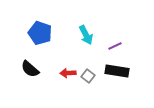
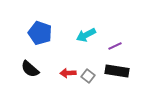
cyan arrow: rotated 90 degrees clockwise
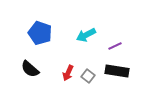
red arrow: rotated 63 degrees counterclockwise
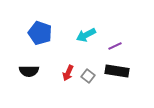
black semicircle: moved 1 px left, 2 px down; rotated 42 degrees counterclockwise
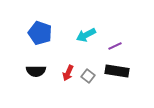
black semicircle: moved 7 px right
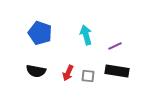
cyan arrow: rotated 102 degrees clockwise
black semicircle: rotated 12 degrees clockwise
gray square: rotated 32 degrees counterclockwise
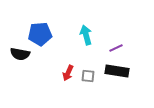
blue pentagon: moved 1 px down; rotated 25 degrees counterclockwise
purple line: moved 1 px right, 2 px down
black semicircle: moved 16 px left, 17 px up
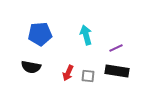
black semicircle: moved 11 px right, 13 px down
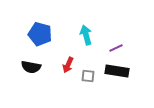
blue pentagon: rotated 20 degrees clockwise
red arrow: moved 8 px up
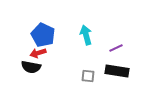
blue pentagon: moved 3 px right, 1 px down; rotated 10 degrees clockwise
red arrow: moved 30 px left, 12 px up; rotated 49 degrees clockwise
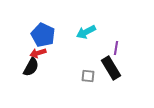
cyan arrow: moved 3 px up; rotated 102 degrees counterclockwise
purple line: rotated 56 degrees counterclockwise
black semicircle: rotated 72 degrees counterclockwise
black rectangle: moved 6 px left, 3 px up; rotated 50 degrees clockwise
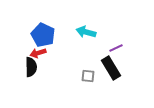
cyan arrow: rotated 42 degrees clockwise
purple line: rotated 56 degrees clockwise
black semicircle: rotated 30 degrees counterclockwise
